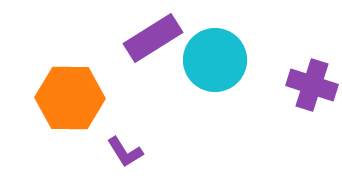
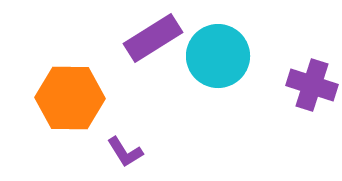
cyan circle: moved 3 px right, 4 px up
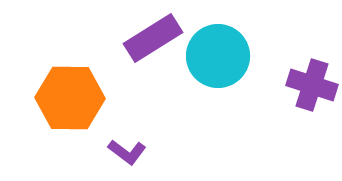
purple L-shape: moved 2 px right; rotated 21 degrees counterclockwise
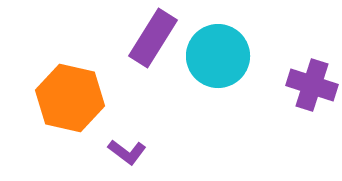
purple rectangle: rotated 26 degrees counterclockwise
orange hexagon: rotated 12 degrees clockwise
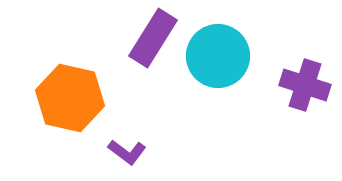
purple cross: moved 7 px left
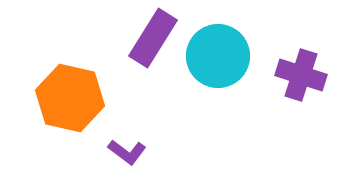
purple cross: moved 4 px left, 10 px up
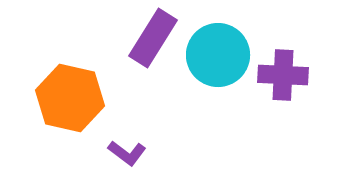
cyan circle: moved 1 px up
purple cross: moved 18 px left; rotated 15 degrees counterclockwise
purple L-shape: moved 1 px down
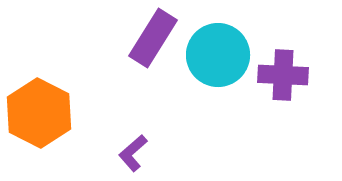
orange hexagon: moved 31 px left, 15 px down; rotated 14 degrees clockwise
purple L-shape: moved 6 px right; rotated 102 degrees clockwise
